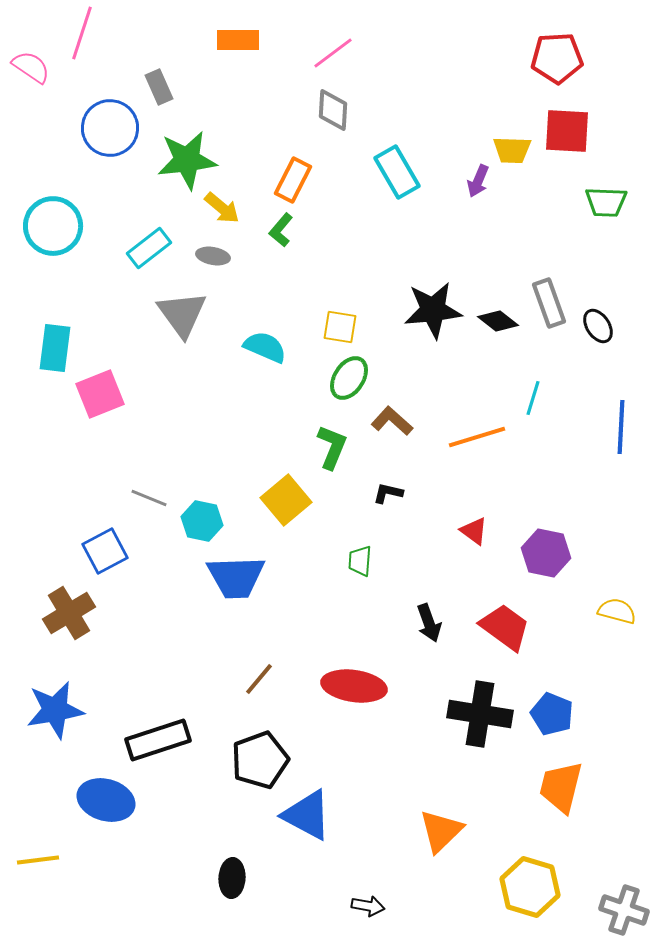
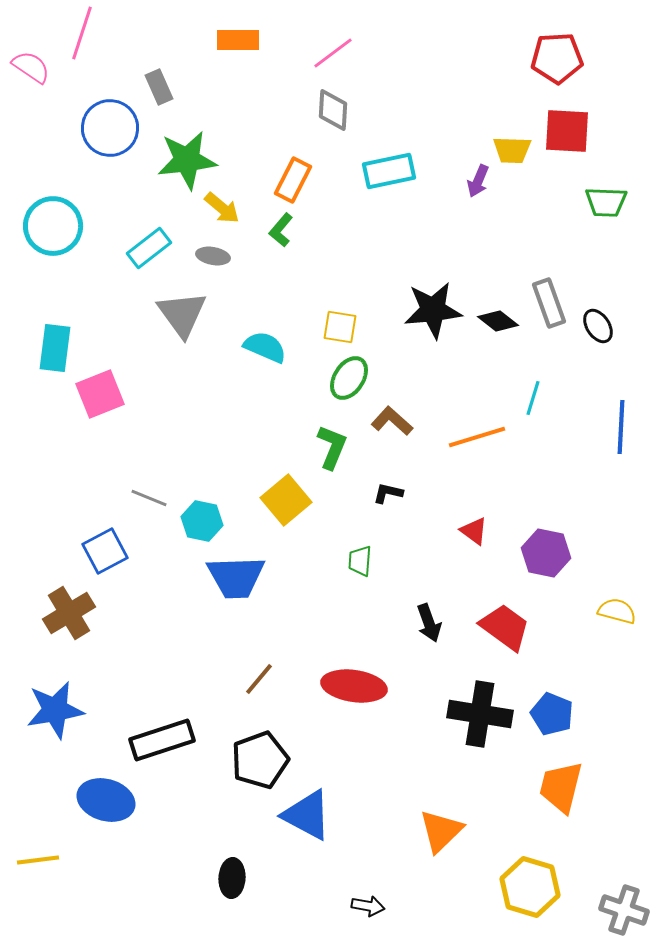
cyan rectangle at (397, 172): moved 8 px left, 1 px up; rotated 72 degrees counterclockwise
black rectangle at (158, 740): moved 4 px right
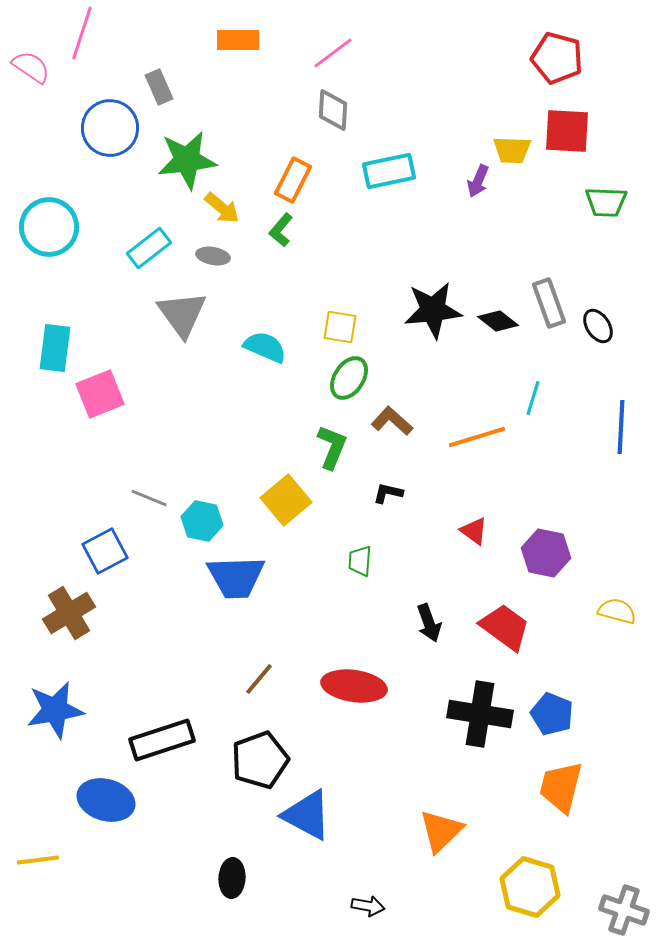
red pentagon at (557, 58): rotated 18 degrees clockwise
cyan circle at (53, 226): moved 4 px left, 1 px down
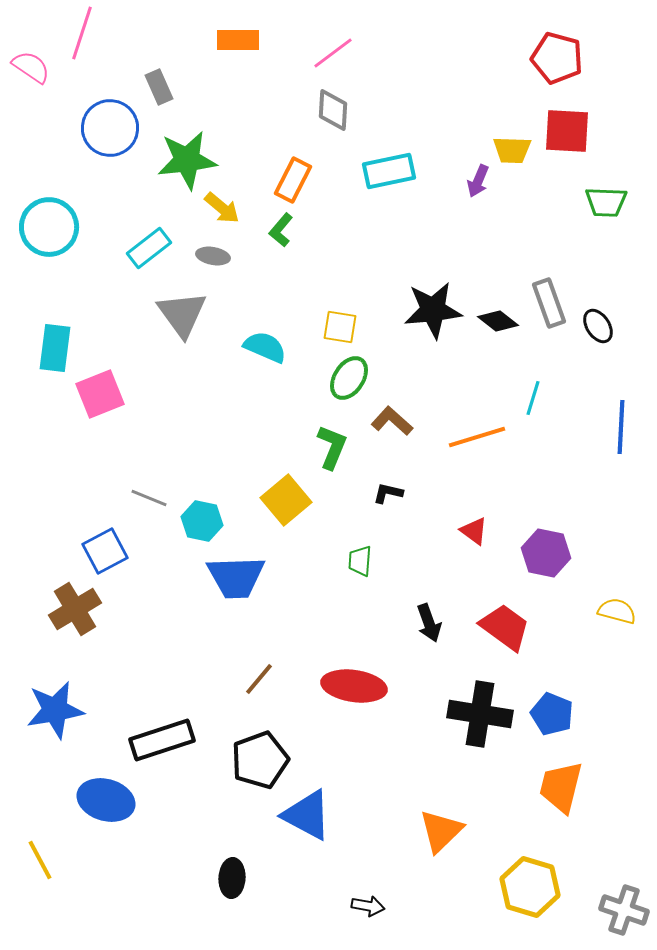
brown cross at (69, 613): moved 6 px right, 4 px up
yellow line at (38, 860): moved 2 px right; rotated 69 degrees clockwise
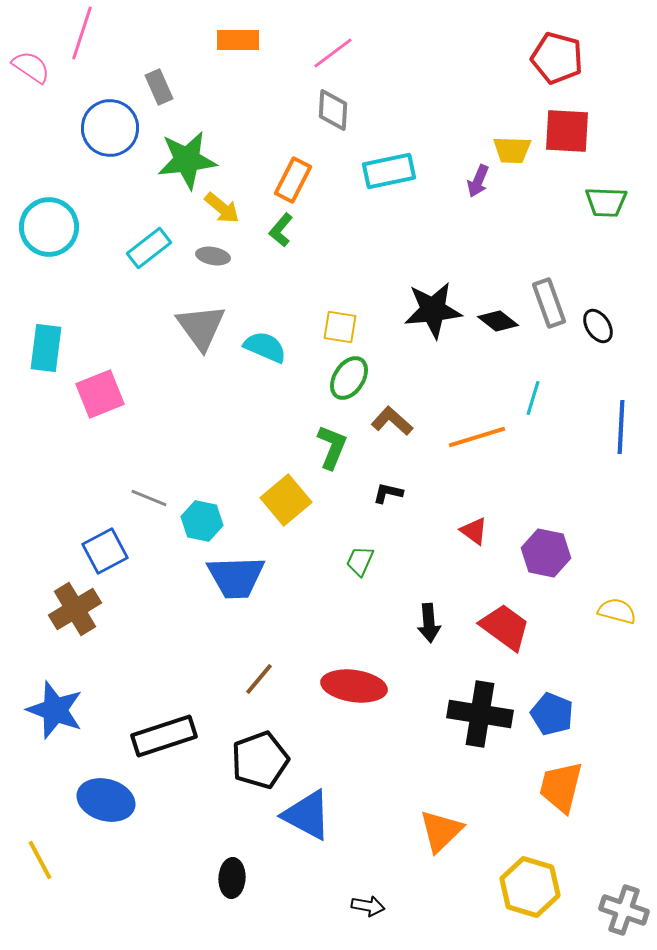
gray triangle at (182, 314): moved 19 px right, 13 px down
cyan rectangle at (55, 348): moved 9 px left
green trapezoid at (360, 561): rotated 20 degrees clockwise
black arrow at (429, 623): rotated 15 degrees clockwise
blue star at (55, 710): rotated 30 degrees clockwise
black rectangle at (162, 740): moved 2 px right, 4 px up
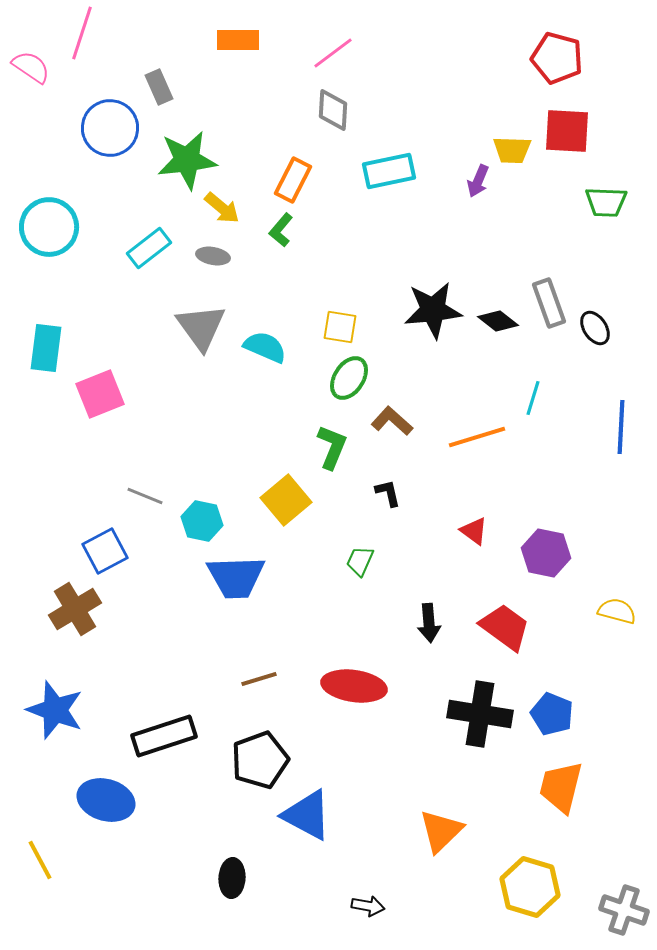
black ellipse at (598, 326): moved 3 px left, 2 px down
black L-shape at (388, 493): rotated 64 degrees clockwise
gray line at (149, 498): moved 4 px left, 2 px up
brown line at (259, 679): rotated 33 degrees clockwise
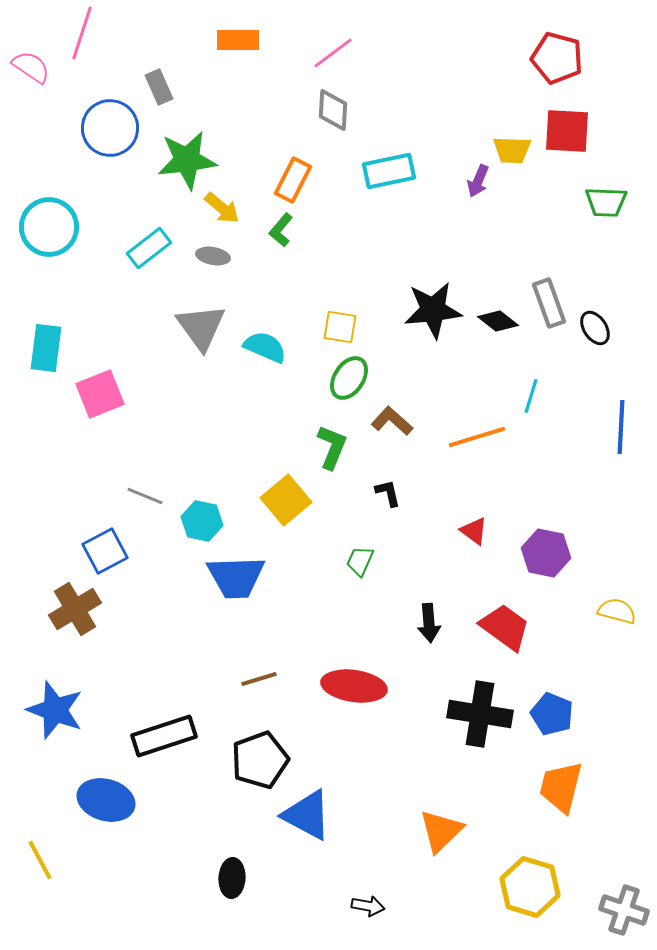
cyan line at (533, 398): moved 2 px left, 2 px up
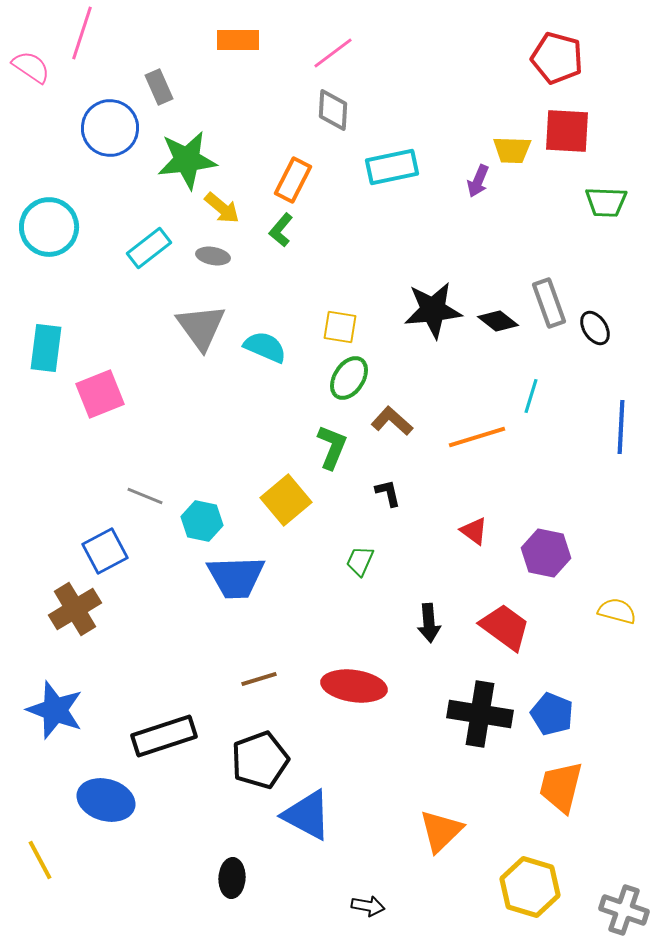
cyan rectangle at (389, 171): moved 3 px right, 4 px up
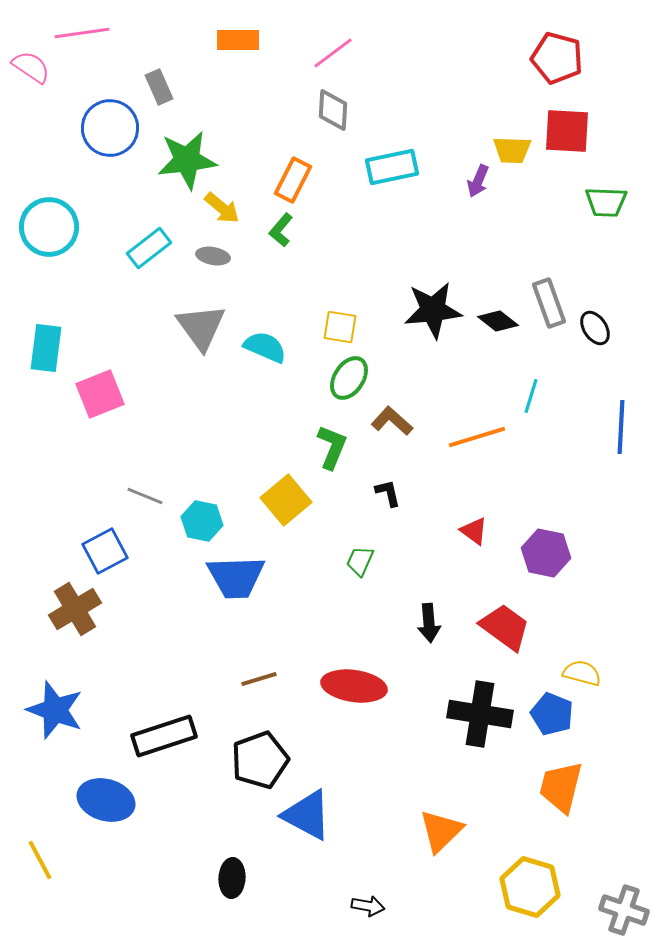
pink line at (82, 33): rotated 64 degrees clockwise
yellow semicircle at (617, 611): moved 35 px left, 62 px down
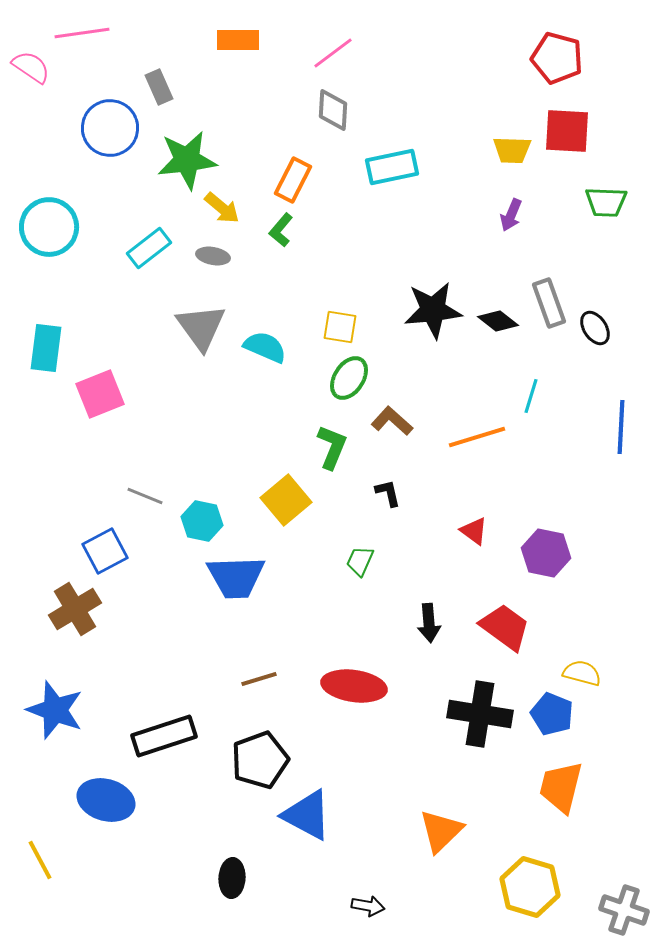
purple arrow at (478, 181): moved 33 px right, 34 px down
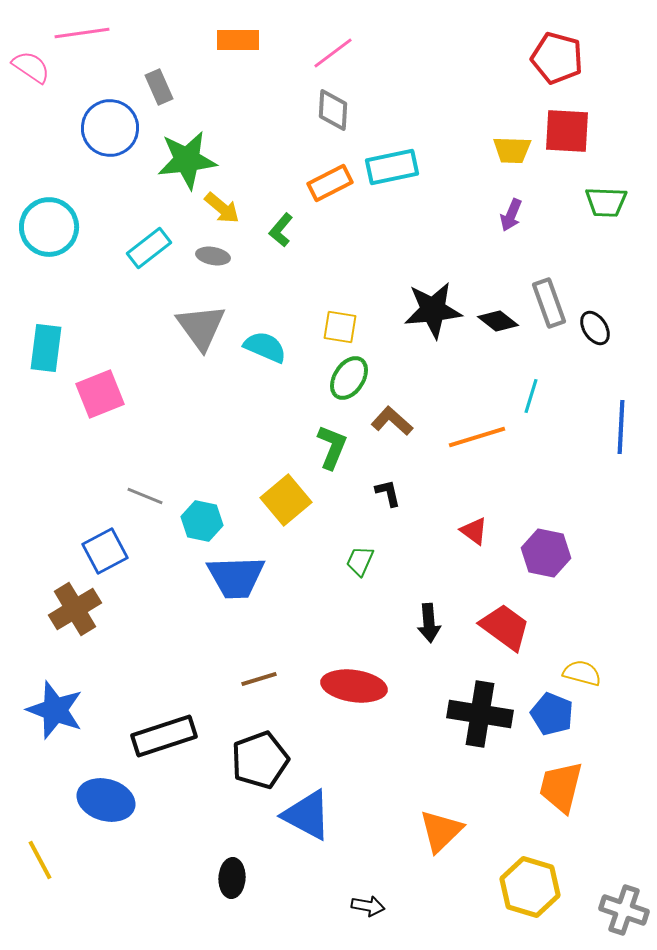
orange rectangle at (293, 180): moved 37 px right, 3 px down; rotated 36 degrees clockwise
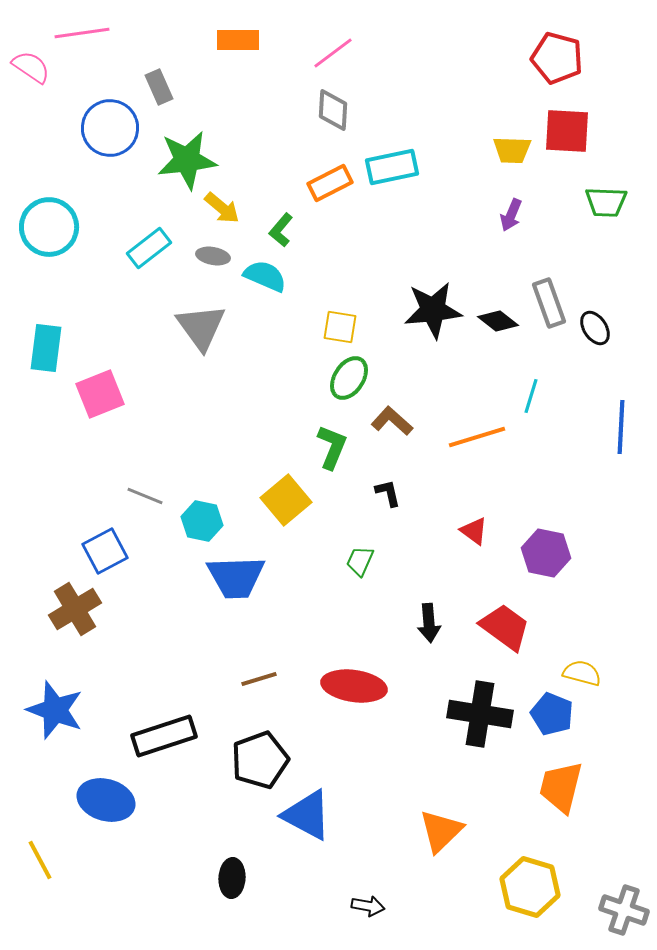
cyan semicircle at (265, 347): moved 71 px up
